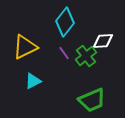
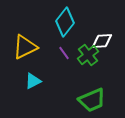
white diamond: moved 1 px left
green cross: moved 2 px right, 1 px up
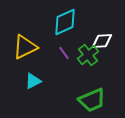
cyan diamond: rotated 28 degrees clockwise
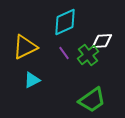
cyan triangle: moved 1 px left, 1 px up
green trapezoid: rotated 12 degrees counterclockwise
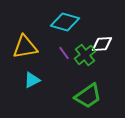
cyan diamond: rotated 40 degrees clockwise
white diamond: moved 3 px down
yellow triangle: rotated 16 degrees clockwise
green cross: moved 3 px left
green trapezoid: moved 4 px left, 4 px up
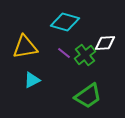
white diamond: moved 3 px right, 1 px up
purple line: rotated 16 degrees counterclockwise
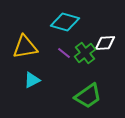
green cross: moved 2 px up
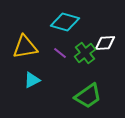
purple line: moved 4 px left
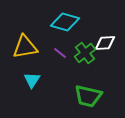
cyan triangle: rotated 30 degrees counterclockwise
green trapezoid: rotated 48 degrees clockwise
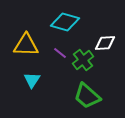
yellow triangle: moved 1 px right, 2 px up; rotated 12 degrees clockwise
green cross: moved 2 px left, 7 px down
green trapezoid: moved 1 px left; rotated 28 degrees clockwise
